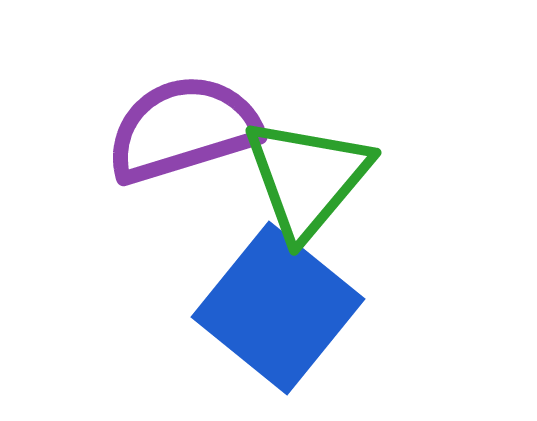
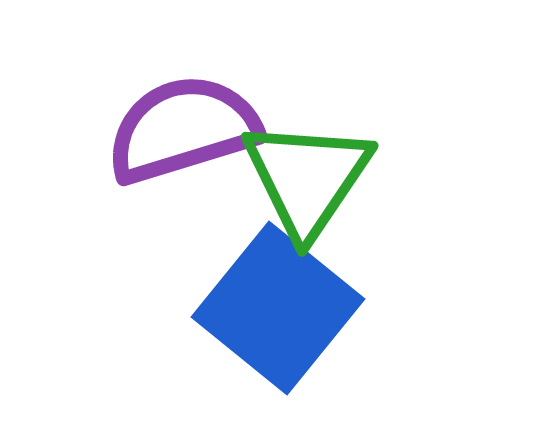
green triangle: rotated 6 degrees counterclockwise
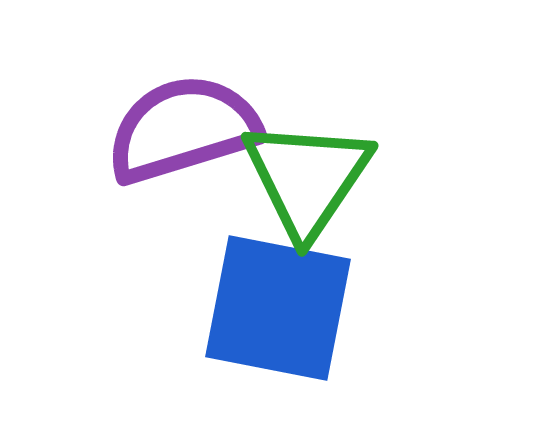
blue square: rotated 28 degrees counterclockwise
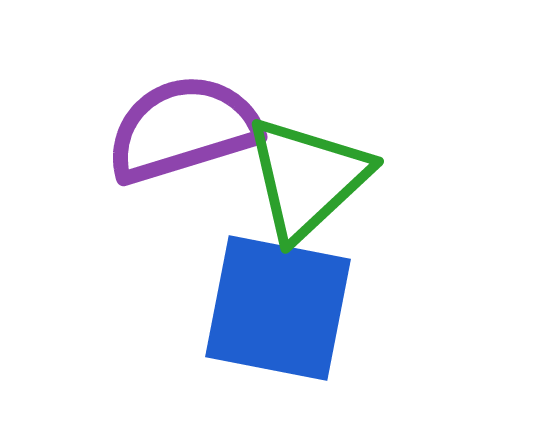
green triangle: rotated 13 degrees clockwise
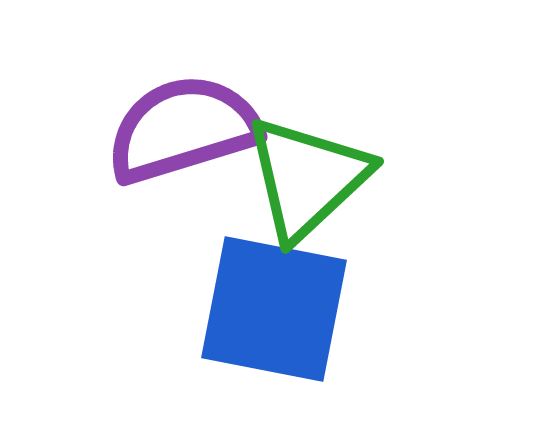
blue square: moved 4 px left, 1 px down
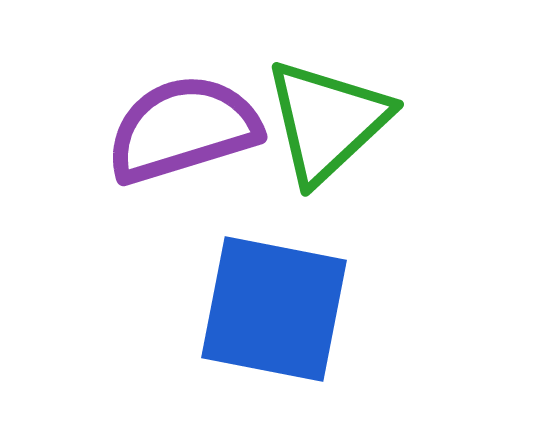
green triangle: moved 20 px right, 57 px up
